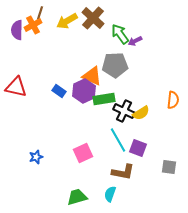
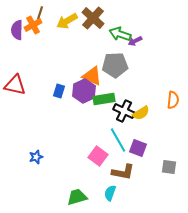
green arrow: rotated 35 degrees counterclockwise
red triangle: moved 1 px left, 2 px up
blue rectangle: rotated 72 degrees clockwise
pink square: moved 15 px right, 3 px down; rotated 30 degrees counterclockwise
cyan semicircle: moved 1 px up
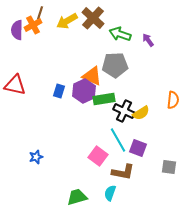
purple arrow: moved 13 px right, 1 px up; rotated 80 degrees clockwise
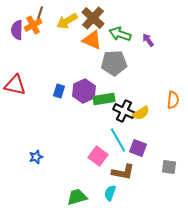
gray pentagon: moved 1 px left, 2 px up
orange triangle: moved 36 px up
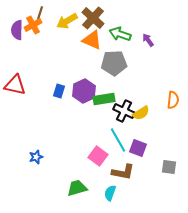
green trapezoid: moved 9 px up
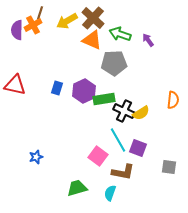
blue rectangle: moved 2 px left, 3 px up
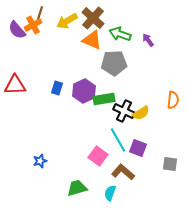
purple semicircle: rotated 42 degrees counterclockwise
red triangle: rotated 15 degrees counterclockwise
blue star: moved 4 px right, 4 px down
gray square: moved 1 px right, 3 px up
brown L-shape: rotated 150 degrees counterclockwise
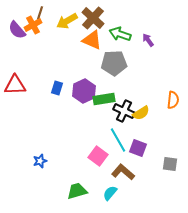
green trapezoid: moved 3 px down
cyan semicircle: rotated 21 degrees clockwise
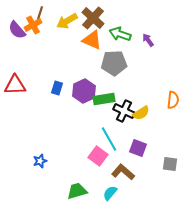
cyan line: moved 9 px left, 1 px up
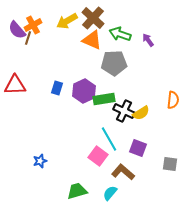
brown line: moved 12 px left, 25 px down
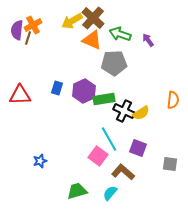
yellow arrow: moved 5 px right
purple semicircle: rotated 48 degrees clockwise
red triangle: moved 5 px right, 10 px down
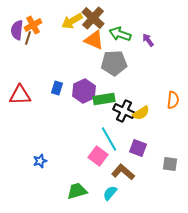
orange triangle: moved 2 px right
